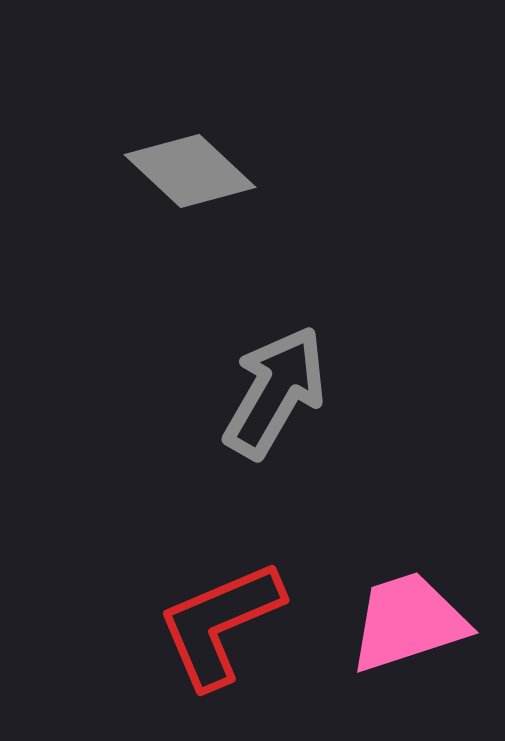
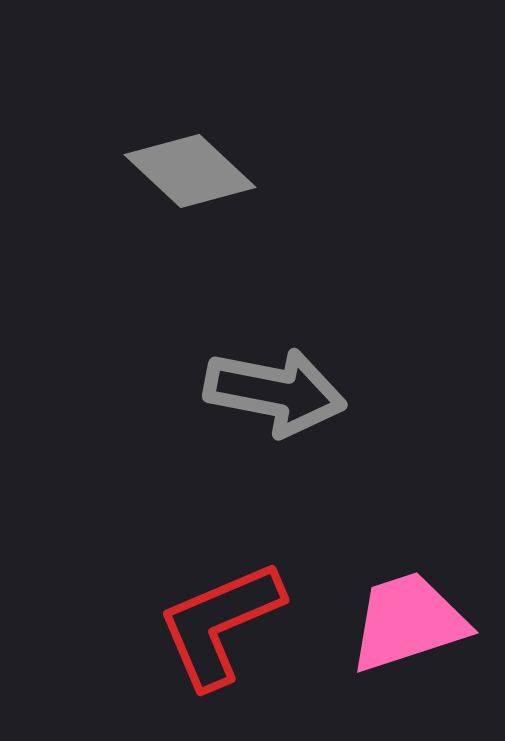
gray arrow: rotated 71 degrees clockwise
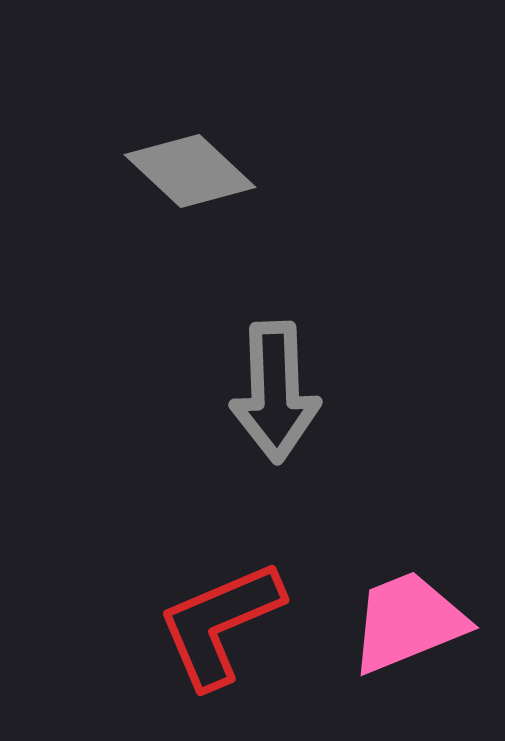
gray arrow: rotated 77 degrees clockwise
pink trapezoid: rotated 4 degrees counterclockwise
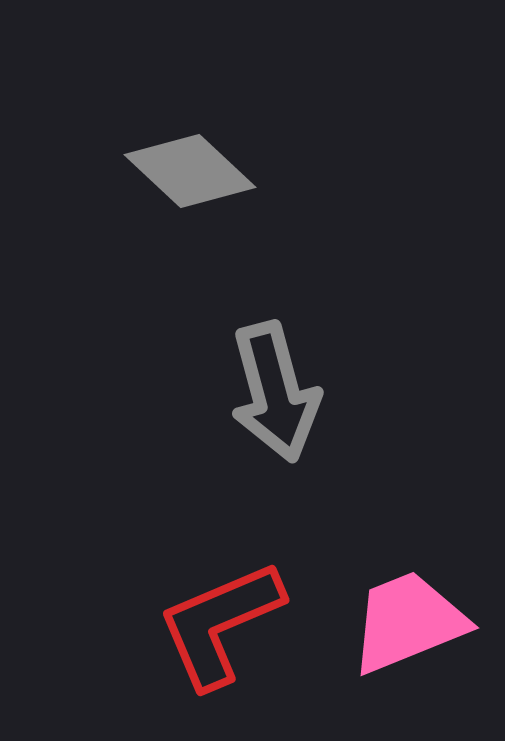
gray arrow: rotated 13 degrees counterclockwise
